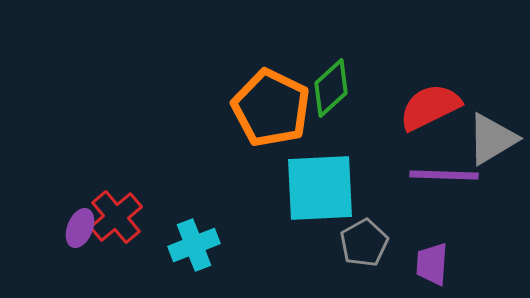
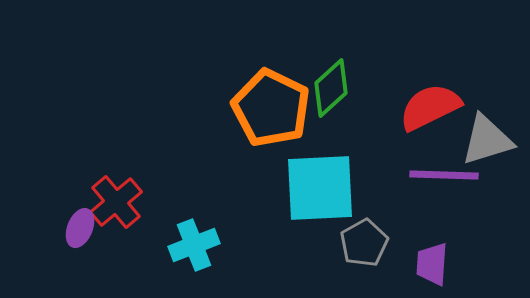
gray triangle: moved 5 px left, 1 px down; rotated 14 degrees clockwise
red cross: moved 15 px up
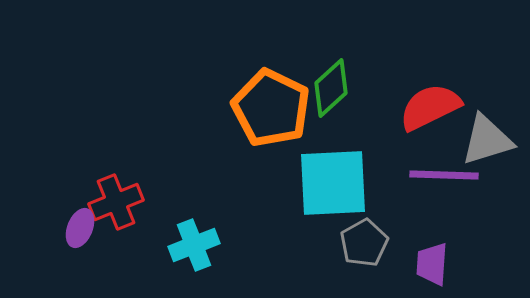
cyan square: moved 13 px right, 5 px up
red cross: rotated 18 degrees clockwise
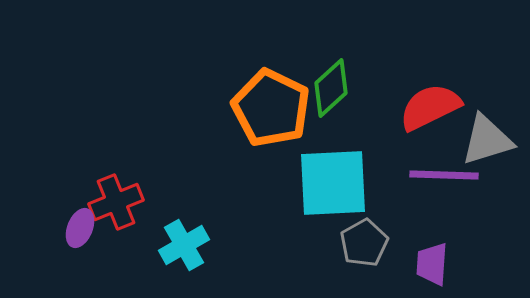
cyan cross: moved 10 px left; rotated 9 degrees counterclockwise
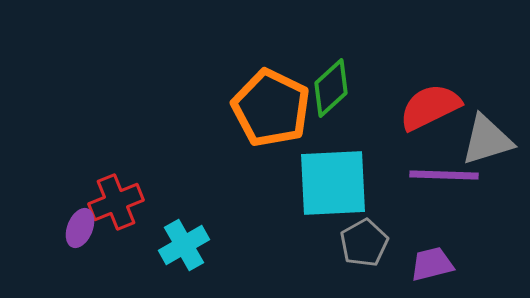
purple trapezoid: rotated 72 degrees clockwise
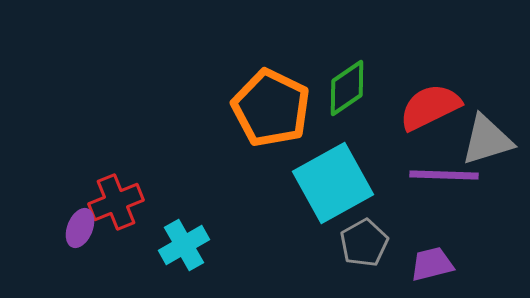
green diamond: moved 16 px right; rotated 8 degrees clockwise
cyan square: rotated 26 degrees counterclockwise
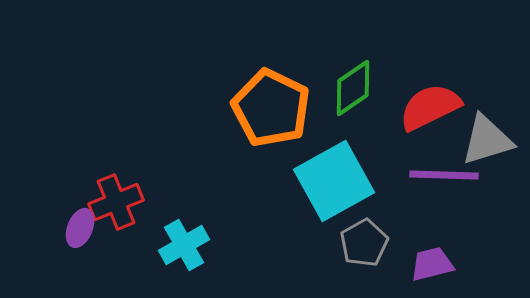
green diamond: moved 6 px right
cyan square: moved 1 px right, 2 px up
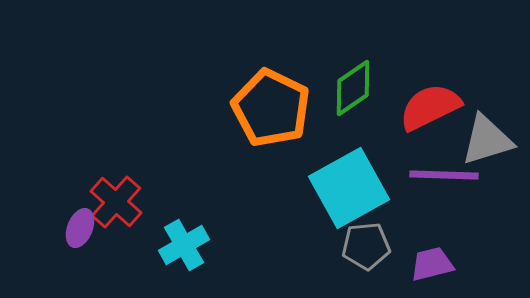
cyan square: moved 15 px right, 7 px down
red cross: rotated 26 degrees counterclockwise
gray pentagon: moved 2 px right, 3 px down; rotated 24 degrees clockwise
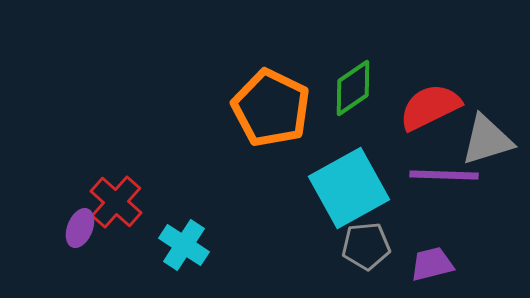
cyan cross: rotated 27 degrees counterclockwise
